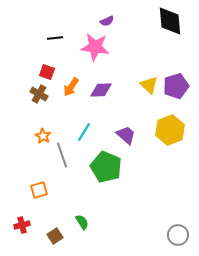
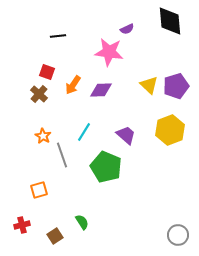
purple semicircle: moved 20 px right, 8 px down
black line: moved 3 px right, 2 px up
pink star: moved 14 px right, 5 px down
orange arrow: moved 2 px right, 2 px up
brown cross: rotated 12 degrees clockwise
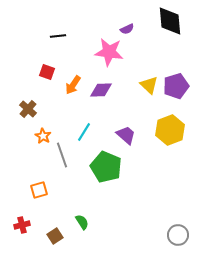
brown cross: moved 11 px left, 15 px down
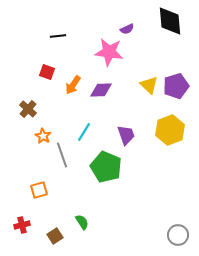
purple trapezoid: rotated 30 degrees clockwise
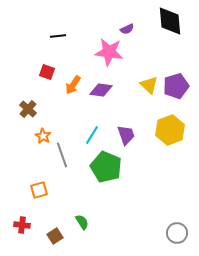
purple diamond: rotated 10 degrees clockwise
cyan line: moved 8 px right, 3 px down
red cross: rotated 21 degrees clockwise
gray circle: moved 1 px left, 2 px up
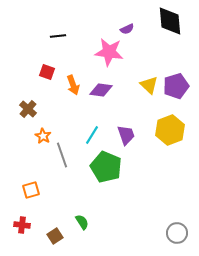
orange arrow: rotated 54 degrees counterclockwise
orange square: moved 8 px left
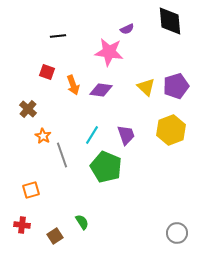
yellow triangle: moved 3 px left, 2 px down
yellow hexagon: moved 1 px right
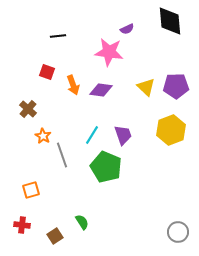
purple pentagon: rotated 15 degrees clockwise
purple trapezoid: moved 3 px left
gray circle: moved 1 px right, 1 px up
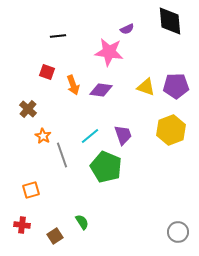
yellow triangle: rotated 24 degrees counterclockwise
cyan line: moved 2 px left, 1 px down; rotated 18 degrees clockwise
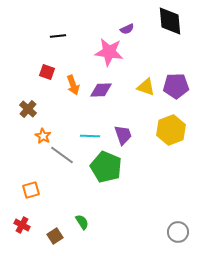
purple diamond: rotated 10 degrees counterclockwise
cyan line: rotated 42 degrees clockwise
gray line: rotated 35 degrees counterclockwise
red cross: rotated 21 degrees clockwise
